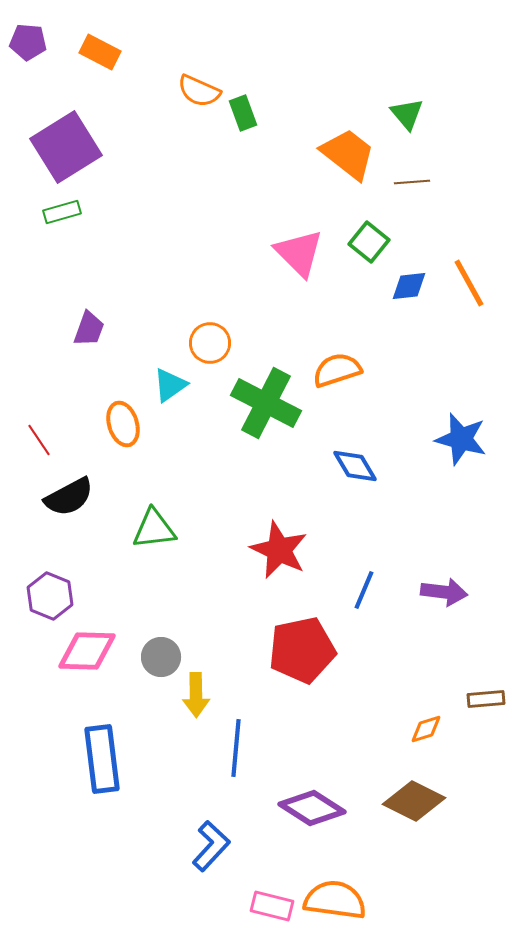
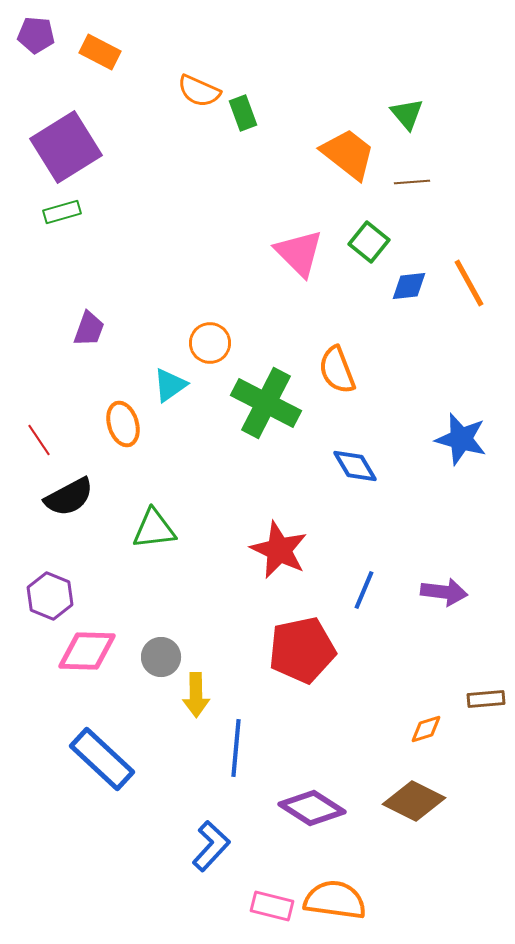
purple pentagon at (28, 42): moved 8 px right, 7 px up
orange semicircle at (337, 370): rotated 93 degrees counterclockwise
blue rectangle at (102, 759): rotated 40 degrees counterclockwise
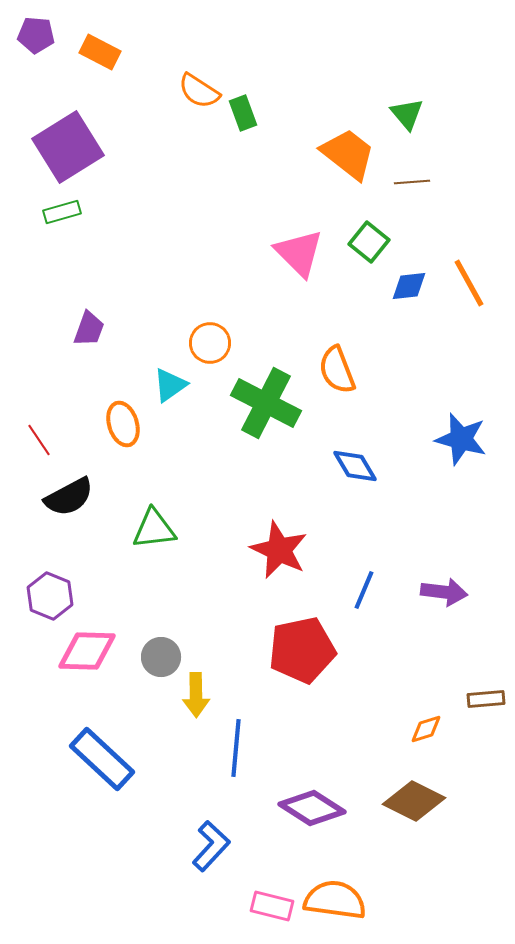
orange semicircle at (199, 91): rotated 9 degrees clockwise
purple square at (66, 147): moved 2 px right
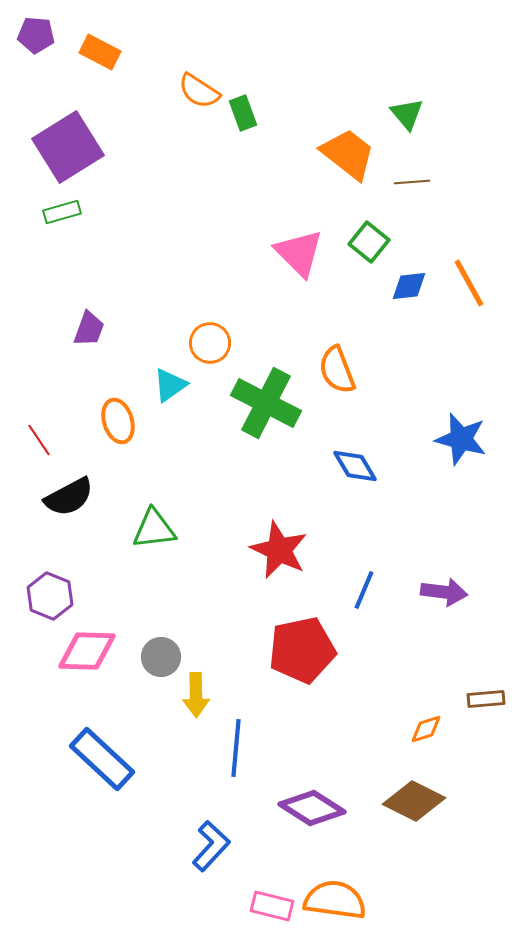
orange ellipse at (123, 424): moved 5 px left, 3 px up
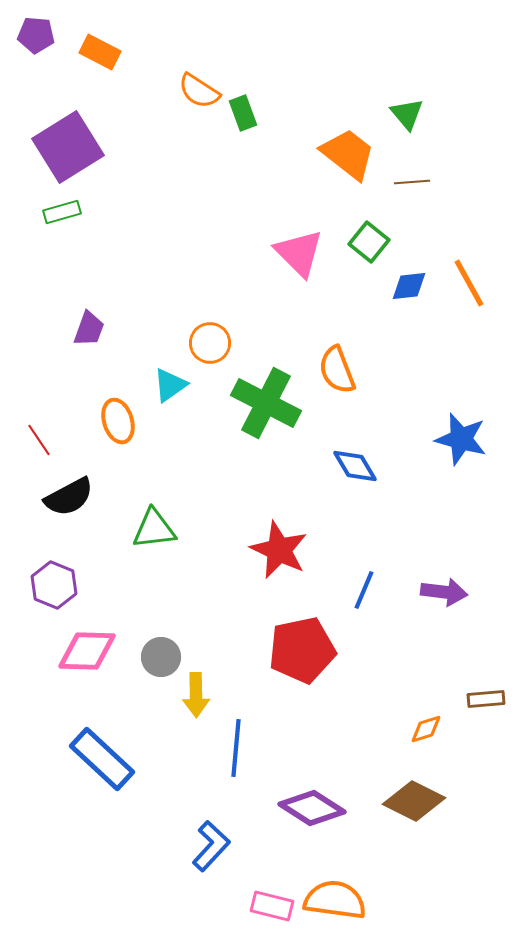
purple hexagon at (50, 596): moved 4 px right, 11 px up
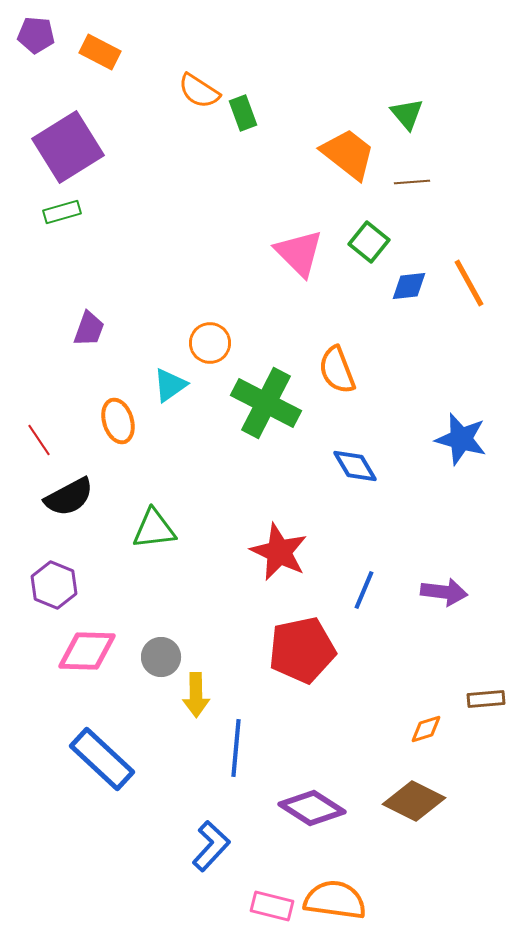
red star at (279, 550): moved 2 px down
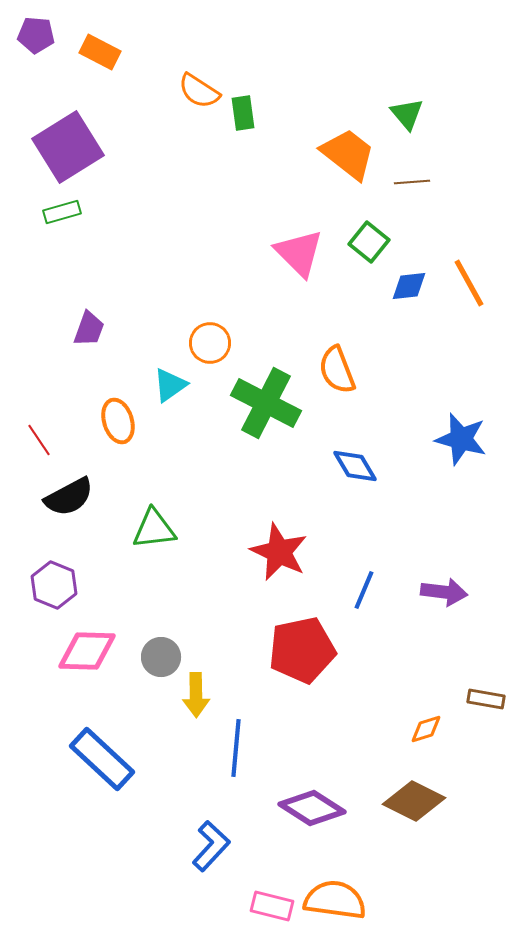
green rectangle at (243, 113): rotated 12 degrees clockwise
brown rectangle at (486, 699): rotated 15 degrees clockwise
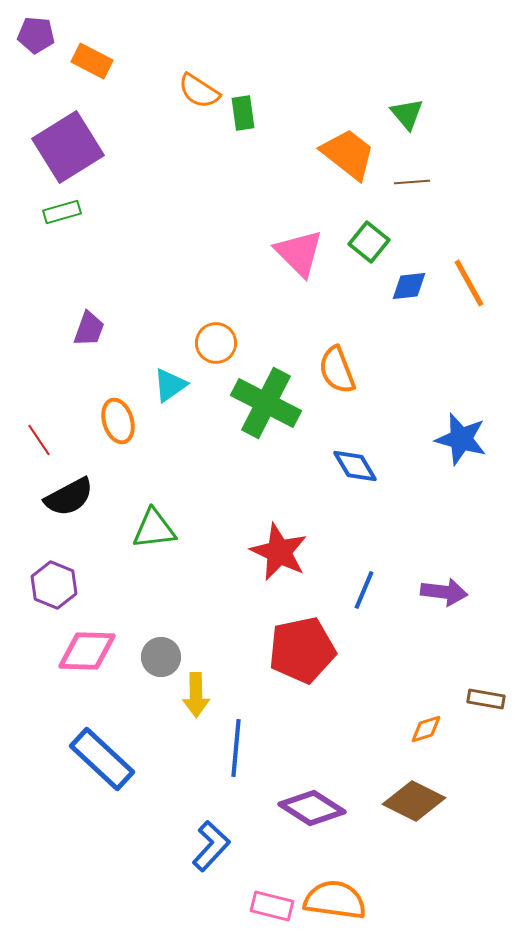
orange rectangle at (100, 52): moved 8 px left, 9 px down
orange circle at (210, 343): moved 6 px right
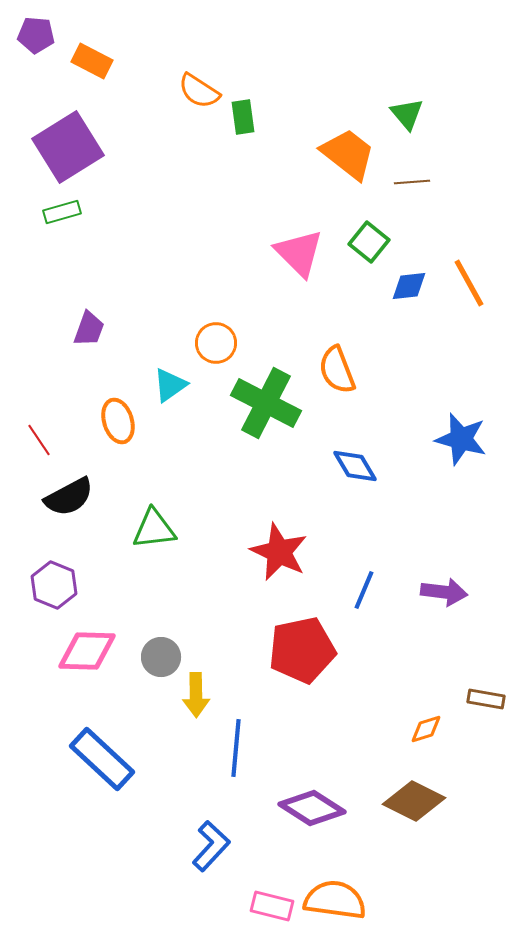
green rectangle at (243, 113): moved 4 px down
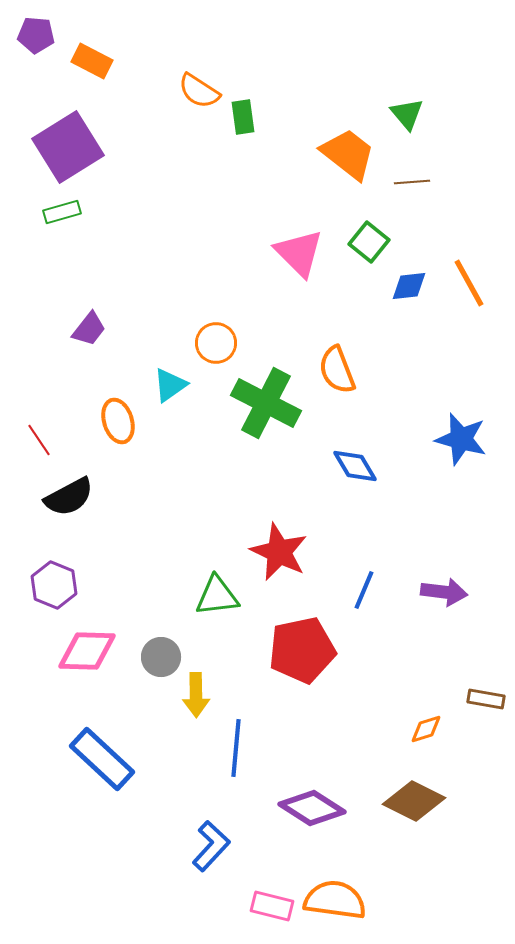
purple trapezoid at (89, 329): rotated 18 degrees clockwise
green triangle at (154, 529): moved 63 px right, 67 px down
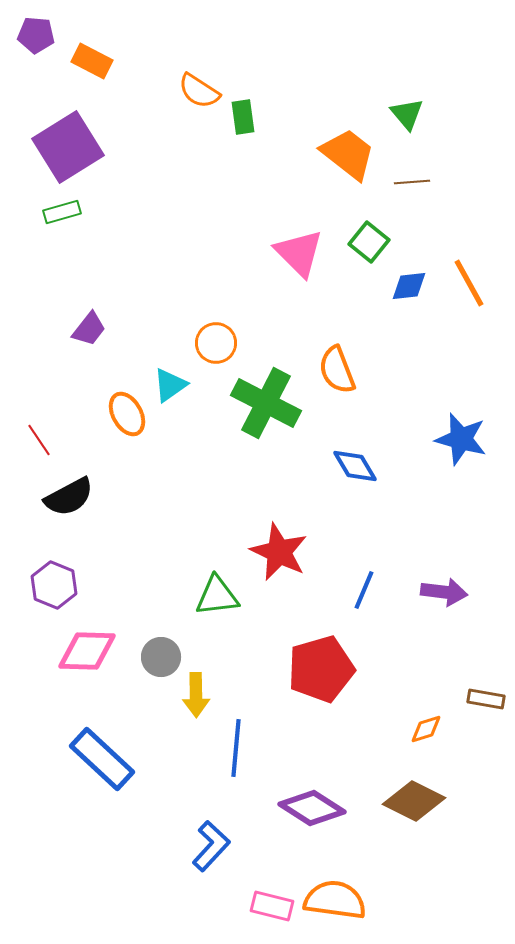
orange ellipse at (118, 421): moved 9 px right, 7 px up; rotated 12 degrees counterclockwise
red pentagon at (302, 650): moved 19 px right, 19 px down; rotated 4 degrees counterclockwise
